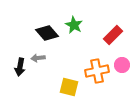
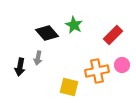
gray arrow: rotated 72 degrees counterclockwise
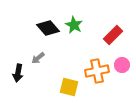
black diamond: moved 1 px right, 5 px up
gray arrow: rotated 40 degrees clockwise
black arrow: moved 2 px left, 6 px down
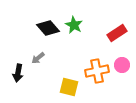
red rectangle: moved 4 px right, 2 px up; rotated 12 degrees clockwise
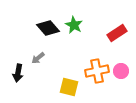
pink circle: moved 1 px left, 6 px down
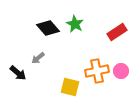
green star: moved 1 px right, 1 px up
red rectangle: moved 1 px up
black arrow: rotated 60 degrees counterclockwise
yellow square: moved 1 px right
